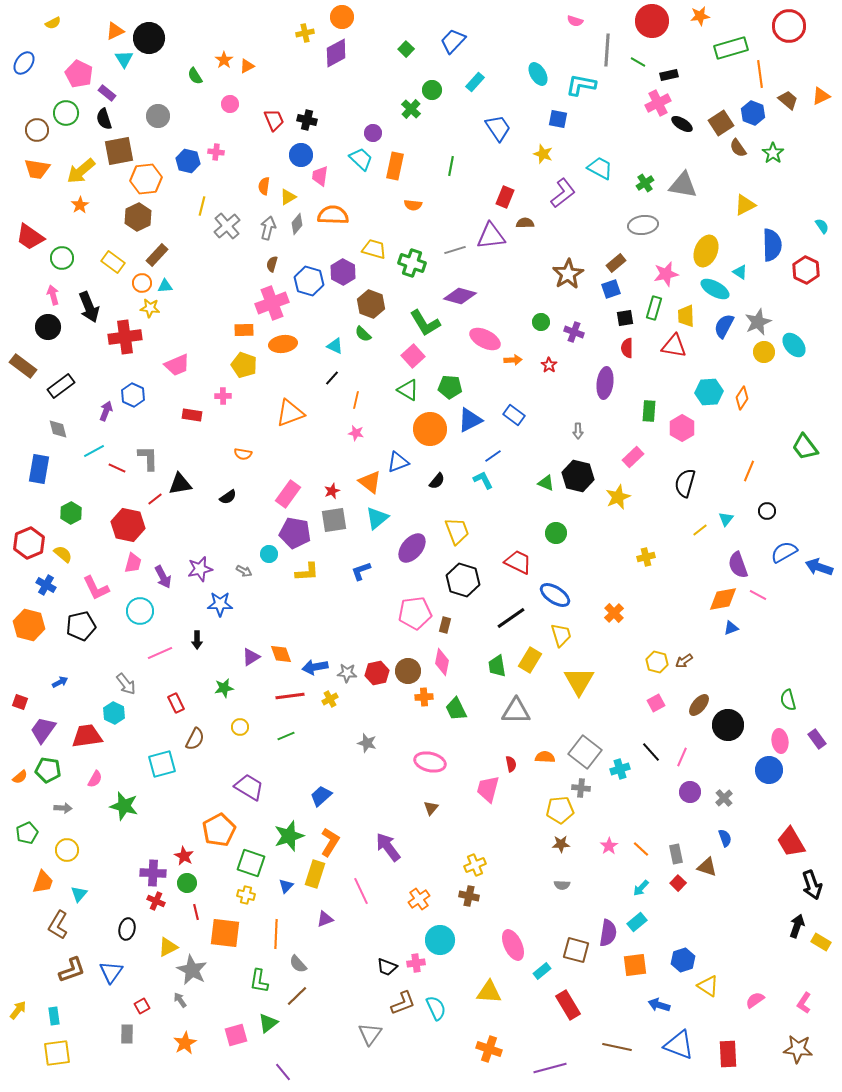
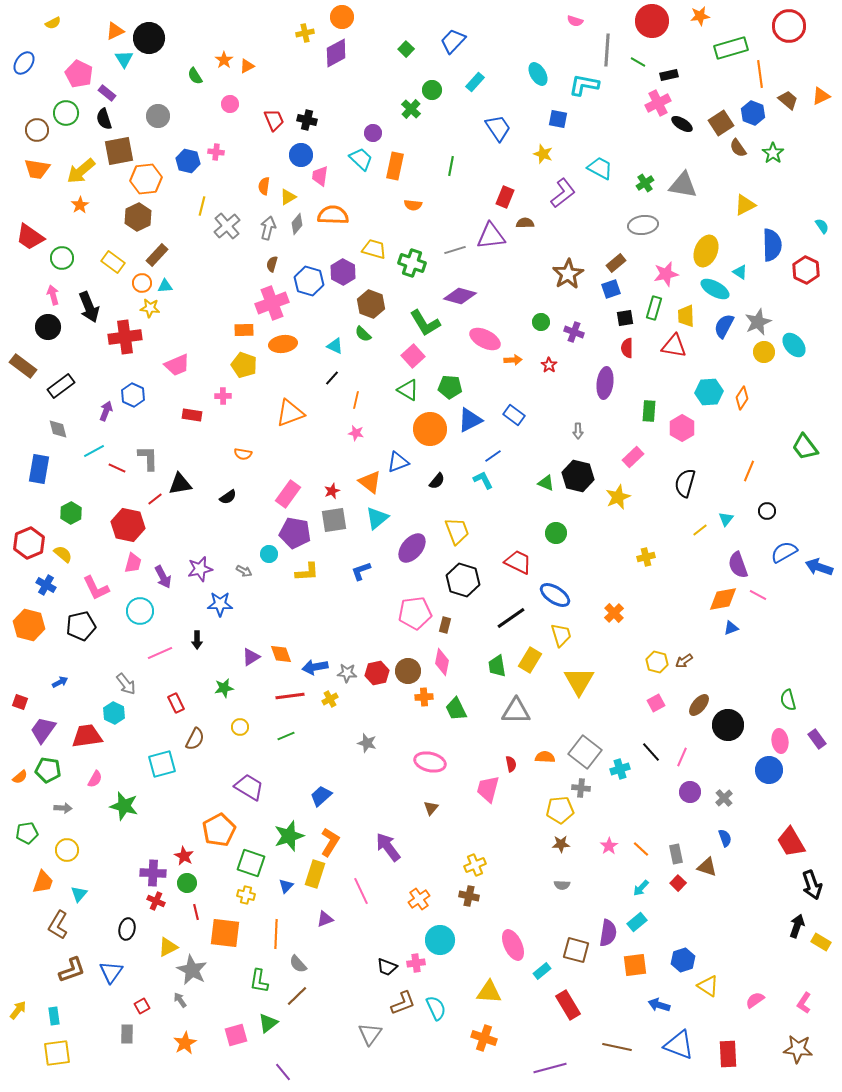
cyan L-shape at (581, 85): moved 3 px right
green pentagon at (27, 833): rotated 15 degrees clockwise
orange cross at (489, 1049): moved 5 px left, 11 px up
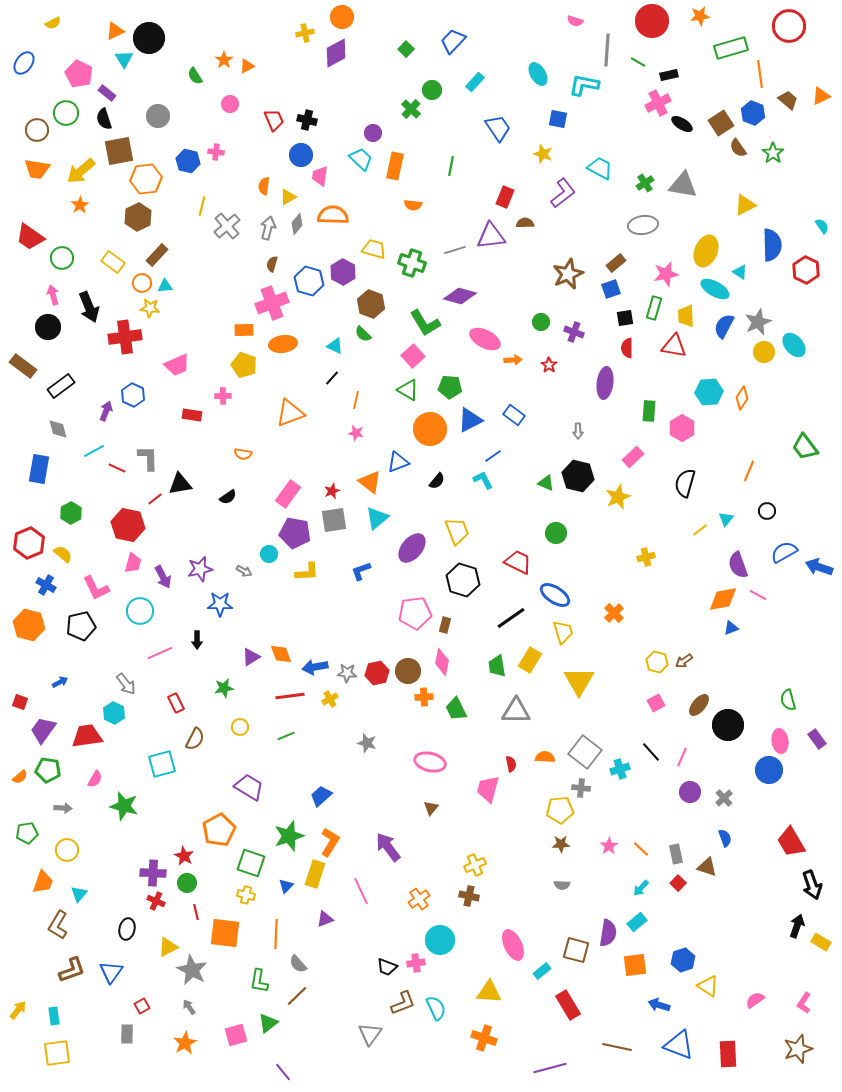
brown star at (568, 274): rotated 8 degrees clockwise
yellow trapezoid at (561, 635): moved 2 px right, 3 px up
gray arrow at (180, 1000): moved 9 px right, 7 px down
brown star at (798, 1049): rotated 24 degrees counterclockwise
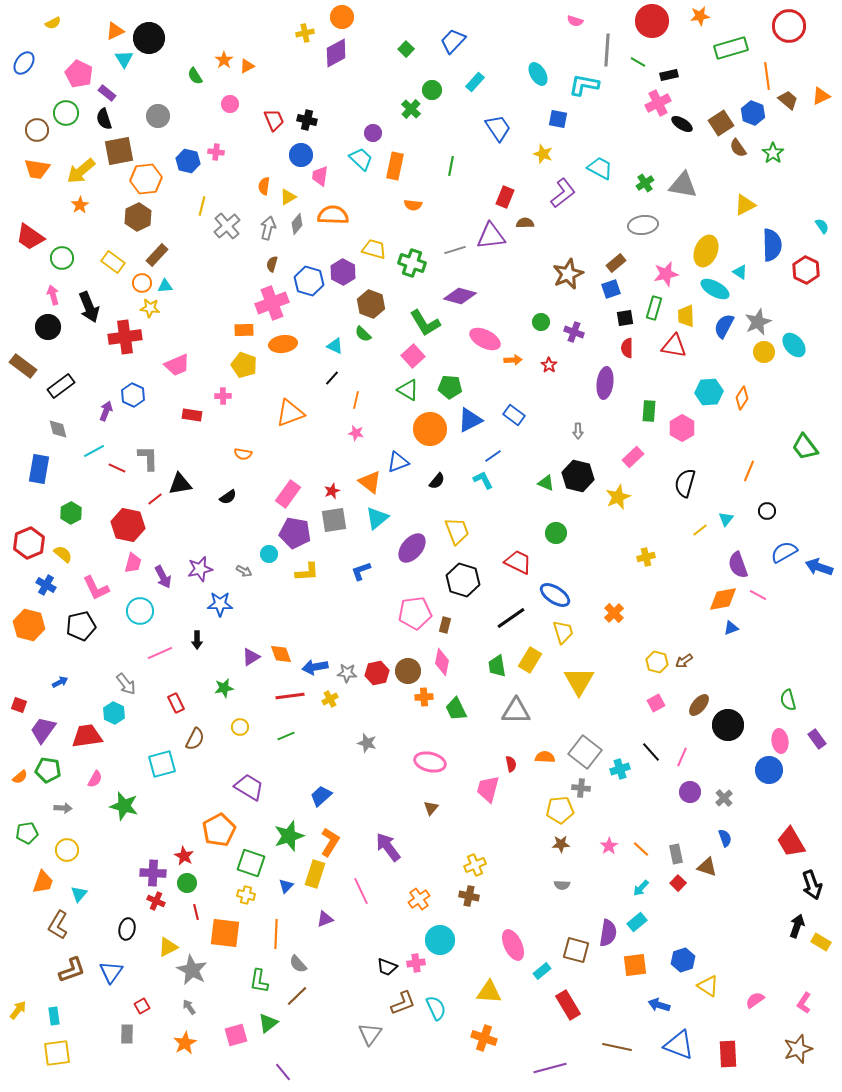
orange line at (760, 74): moved 7 px right, 2 px down
red square at (20, 702): moved 1 px left, 3 px down
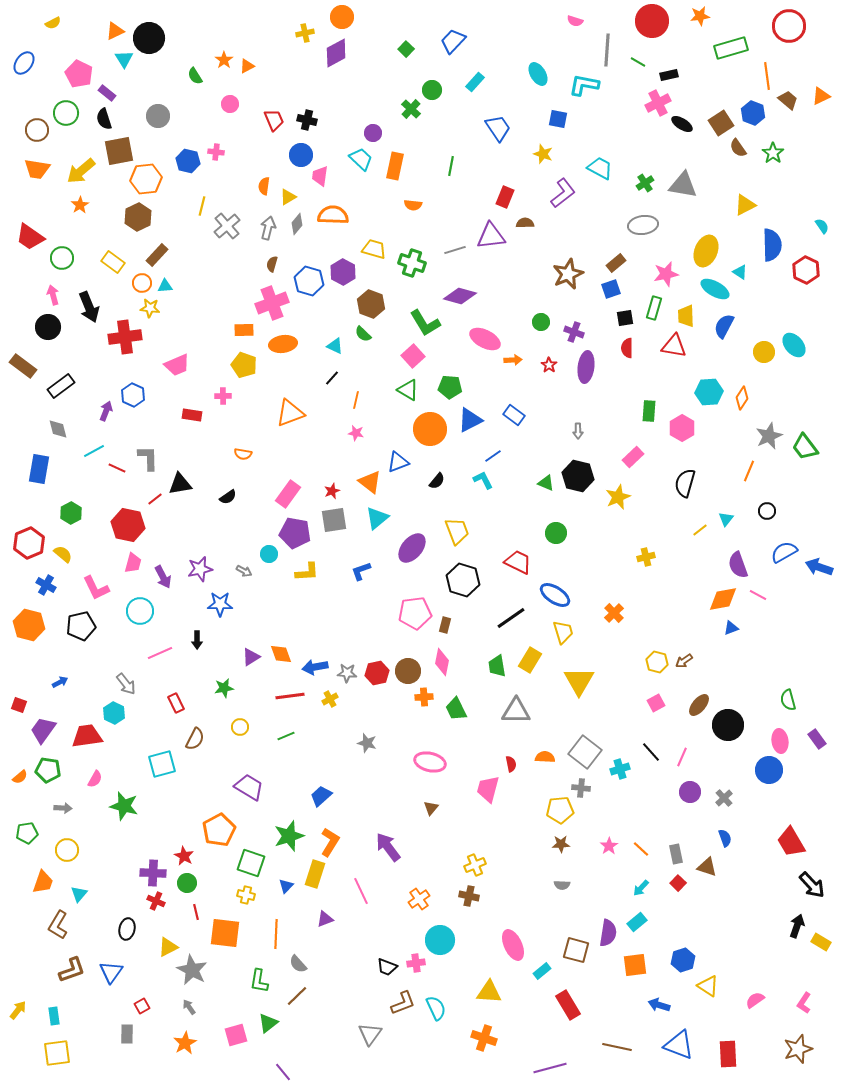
gray star at (758, 322): moved 11 px right, 114 px down
purple ellipse at (605, 383): moved 19 px left, 16 px up
black arrow at (812, 885): rotated 24 degrees counterclockwise
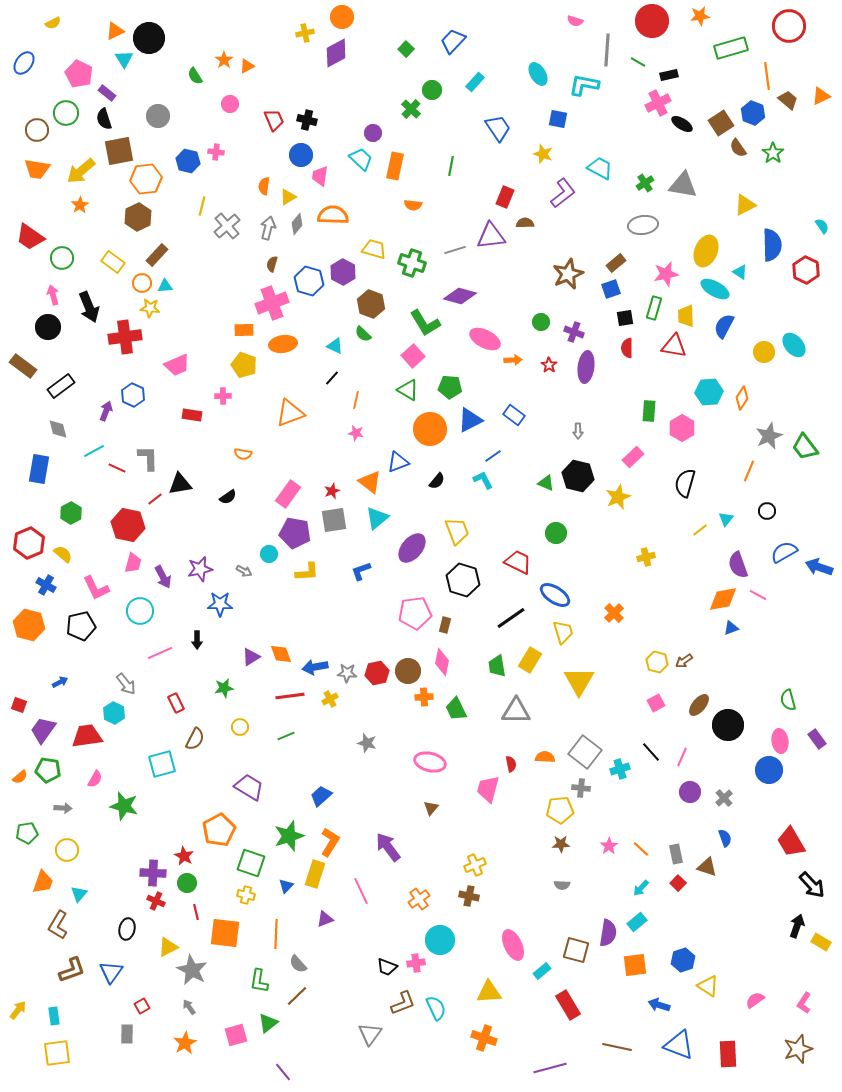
yellow triangle at (489, 992): rotated 8 degrees counterclockwise
